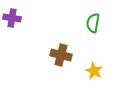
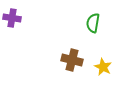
brown cross: moved 11 px right, 5 px down
yellow star: moved 9 px right, 4 px up
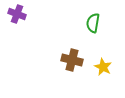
purple cross: moved 5 px right, 4 px up; rotated 12 degrees clockwise
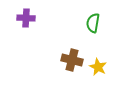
purple cross: moved 9 px right, 4 px down; rotated 18 degrees counterclockwise
yellow star: moved 5 px left
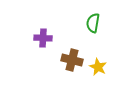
purple cross: moved 17 px right, 20 px down
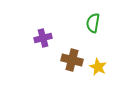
purple cross: rotated 18 degrees counterclockwise
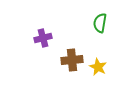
green semicircle: moved 7 px right
brown cross: rotated 20 degrees counterclockwise
